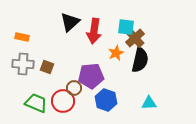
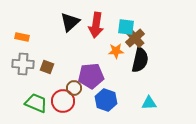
red arrow: moved 2 px right, 6 px up
orange star: moved 2 px up; rotated 21 degrees clockwise
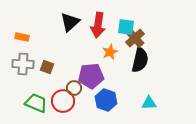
red arrow: moved 2 px right
orange star: moved 6 px left, 1 px down; rotated 21 degrees counterclockwise
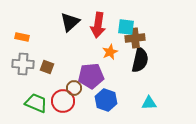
brown cross: rotated 36 degrees clockwise
